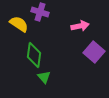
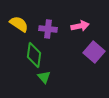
purple cross: moved 8 px right, 17 px down; rotated 12 degrees counterclockwise
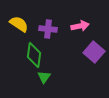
green triangle: rotated 16 degrees clockwise
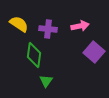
green triangle: moved 2 px right, 4 px down
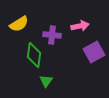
yellow semicircle: rotated 114 degrees clockwise
purple cross: moved 4 px right, 6 px down
purple square: rotated 20 degrees clockwise
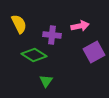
yellow semicircle: rotated 84 degrees counterclockwise
green diamond: rotated 65 degrees counterclockwise
